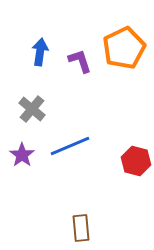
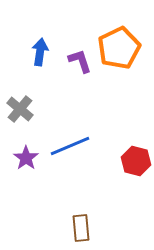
orange pentagon: moved 5 px left
gray cross: moved 12 px left
purple star: moved 4 px right, 3 px down
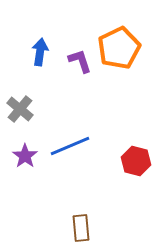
purple star: moved 1 px left, 2 px up
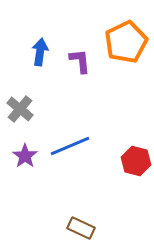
orange pentagon: moved 7 px right, 6 px up
purple L-shape: rotated 12 degrees clockwise
brown rectangle: rotated 60 degrees counterclockwise
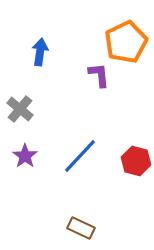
purple L-shape: moved 19 px right, 14 px down
blue line: moved 10 px right, 10 px down; rotated 24 degrees counterclockwise
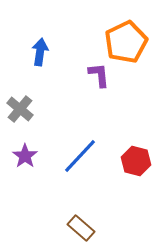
brown rectangle: rotated 16 degrees clockwise
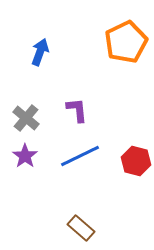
blue arrow: rotated 12 degrees clockwise
purple L-shape: moved 22 px left, 35 px down
gray cross: moved 6 px right, 9 px down
blue line: rotated 21 degrees clockwise
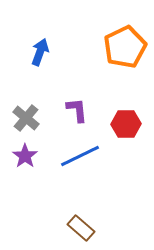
orange pentagon: moved 1 px left, 5 px down
red hexagon: moved 10 px left, 37 px up; rotated 16 degrees counterclockwise
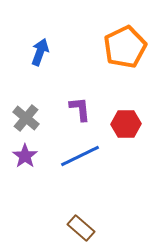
purple L-shape: moved 3 px right, 1 px up
